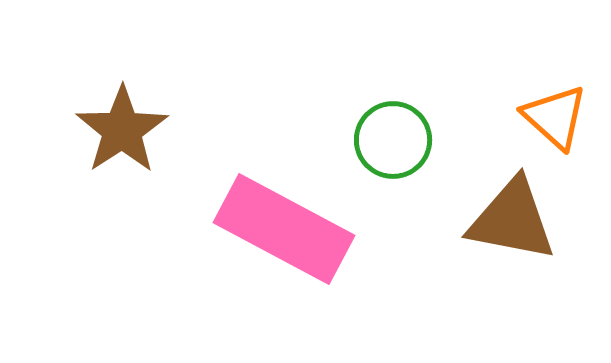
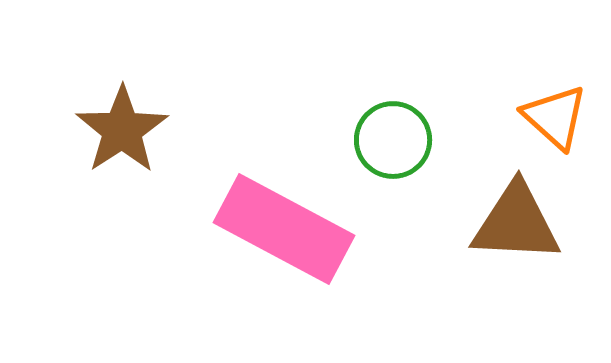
brown triangle: moved 4 px right, 3 px down; rotated 8 degrees counterclockwise
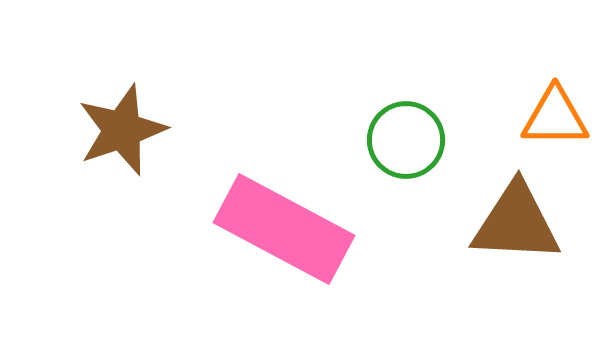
orange triangle: rotated 42 degrees counterclockwise
brown star: rotated 14 degrees clockwise
green circle: moved 13 px right
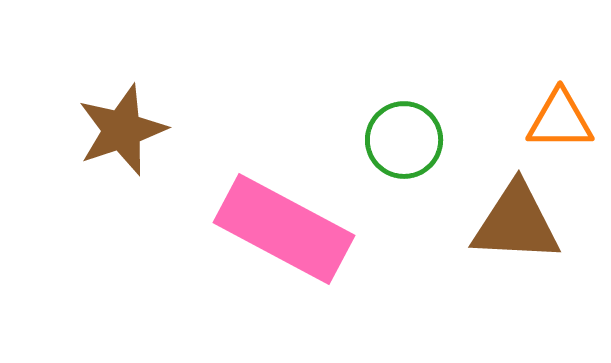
orange triangle: moved 5 px right, 3 px down
green circle: moved 2 px left
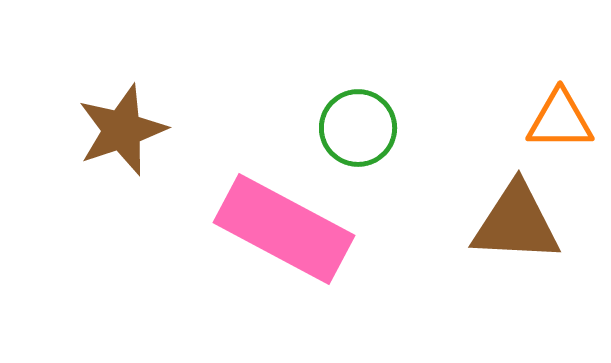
green circle: moved 46 px left, 12 px up
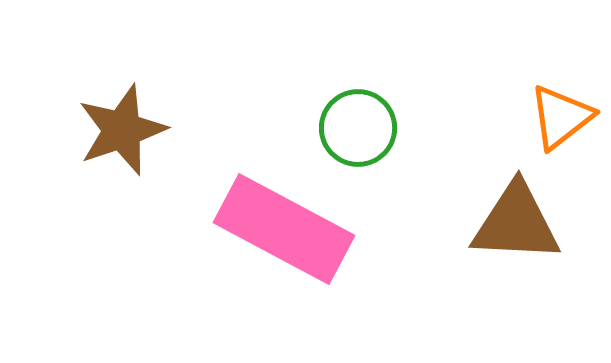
orange triangle: moved 1 px right, 3 px up; rotated 38 degrees counterclockwise
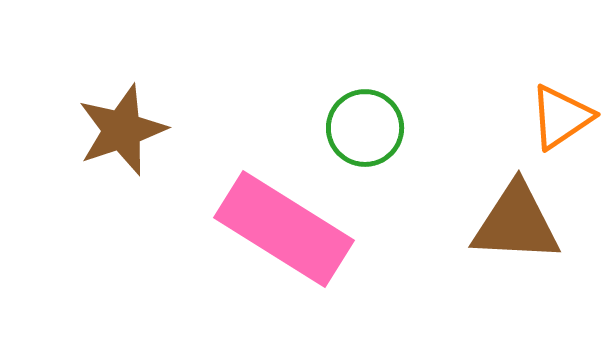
orange triangle: rotated 4 degrees clockwise
green circle: moved 7 px right
pink rectangle: rotated 4 degrees clockwise
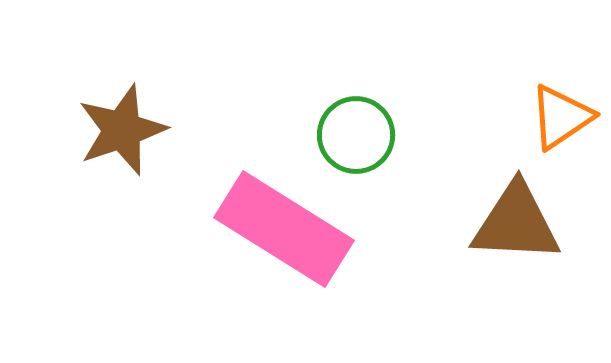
green circle: moved 9 px left, 7 px down
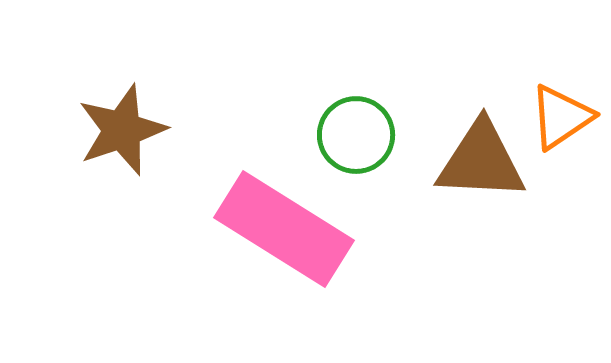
brown triangle: moved 35 px left, 62 px up
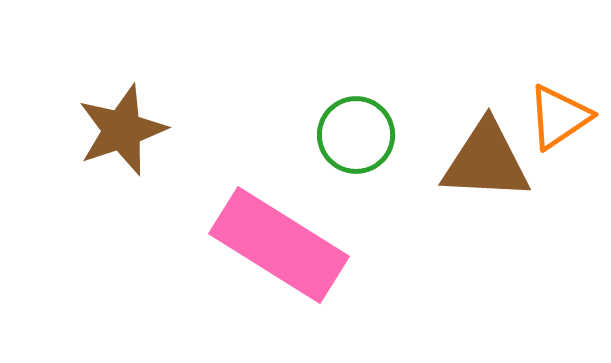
orange triangle: moved 2 px left
brown triangle: moved 5 px right
pink rectangle: moved 5 px left, 16 px down
